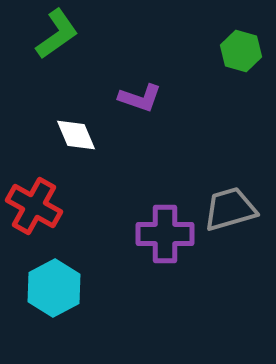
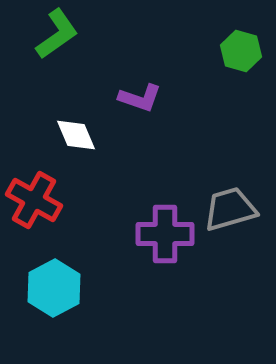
red cross: moved 6 px up
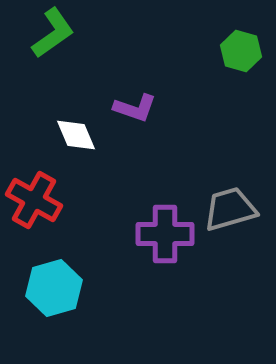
green L-shape: moved 4 px left, 1 px up
purple L-shape: moved 5 px left, 10 px down
cyan hexagon: rotated 12 degrees clockwise
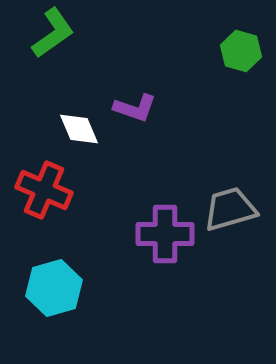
white diamond: moved 3 px right, 6 px up
red cross: moved 10 px right, 10 px up; rotated 6 degrees counterclockwise
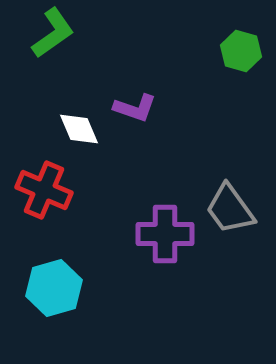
gray trapezoid: rotated 110 degrees counterclockwise
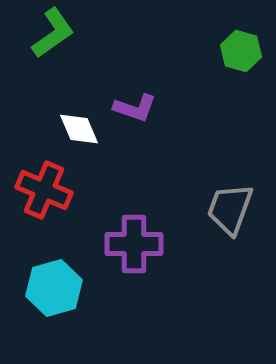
gray trapezoid: rotated 56 degrees clockwise
purple cross: moved 31 px left, 10 px down
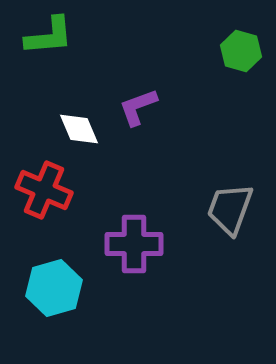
green L-shape: moved 4 px left, 3 px down; rotated 30 degrees clockwise
purple L-shape: moved 3 px right, 1 px up; rotated 141 degrees clockwise
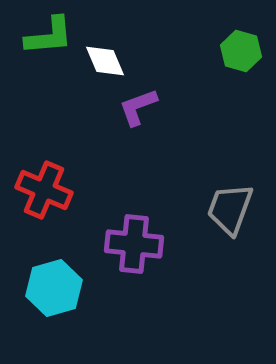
white diamond: moved 26 px right, 68 px up
purple cross: rotated 6 degrees clockwise
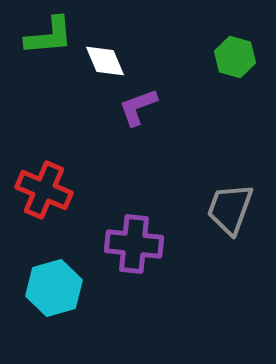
green hexagon: moved 6 px left, 6 px down
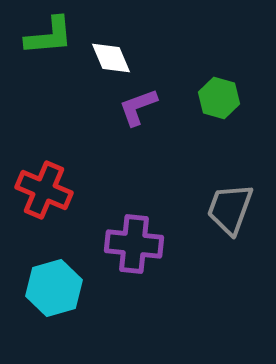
green hexagon: moved 16 px left, 41 px down
white diamond: moved 6 px right, 3 px up
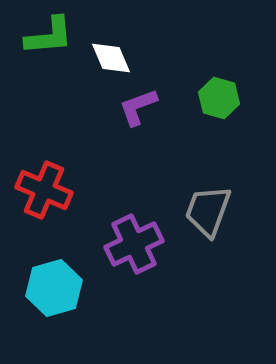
gray trapezoid: moved 22 px left, 2 px down
purple cross: rotated 32 degrees counterclockwise
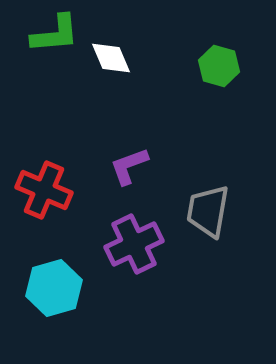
green L-shape: moved 6 px right, 2 px up
green hexagon: moved 32 px up
purple L-shape: moved 9 px left, 59 px down
gray trapezoid: rotated 10 degrees counterclockwise
